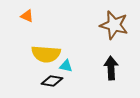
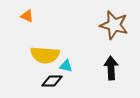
yellow semicircle: moved 1 px left, 1 px down
black diamond: rotated 10 degrees counterclockwise
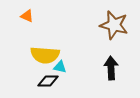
cyan triangle: moved 6 px left, 1 px down
black diamond: moved 4 px left
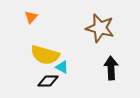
orange triangle: moved 4 px right, 1 px down; rotated 48 degrees clockwise
brown star: moved 14 px left, 3 px down
yellow semicircle: rotated 12 degrees clockwise
cyan triangle: moved 2 px right; rotated 16 degrees clockwise
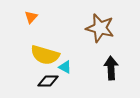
cyan triangle: moved 3 px right
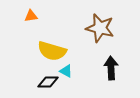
orange triangle: moved 1 px up; rotated 40 degrees clockwise
yellow semicircle: moved 7 px right, 4 px up
cyan triangle: moved 1 px right, 4 px down
black diamond: moved 1 px down
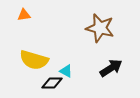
orange triangle: moved 7 px left, 1 px up
yellow semicircle: moved 18 px left, 9 px down
black arrow: rotated 60 degrees clockwise
black diamond: moved 4 px right, 1 px down
